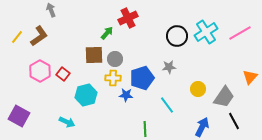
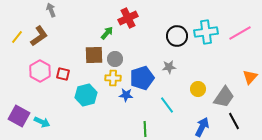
cyan cross: rotated 25 degrees clockwise
red square: rotated 24 degrees counterclockwise
cyan arrow: moved 25 px left
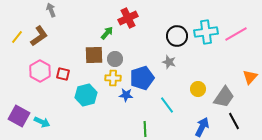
pink line: moved 4 px left, 1 px down
gray star: moved 5 px up; rotated 24 degrees clockwise
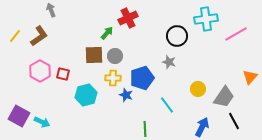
cyan cross: moved 13 px up
yellow line: moved 2 px left, 1 px up
gray circle: moved 3 px up
blue star: rotated 16 degrees clockwise
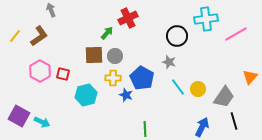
blue pentagon: rotated 25 degrees counterclockwise
cyan line: moved 11 px right, 18 px up
black line: rotated 12 degrees clockwise
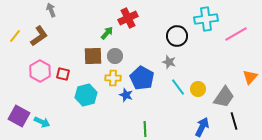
brown square: moved 1 px left, 1 px down
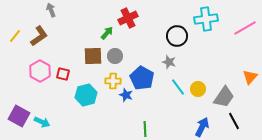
pink line: moved 9 px right, 6 px up
yellow cross: moved 3 px down
black line: rotated 12 degrees counterclockwise
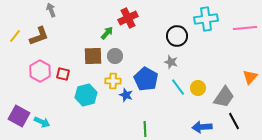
pink line: rotated 25 degrees clockwise
brown L-shape: rotated 15 degrees clockwise
gray star: moved 2 px right
blue pentagon: moved 4 px right, 1 px down
yellow circle: moved 1 px up
blue arrow: rotated 120 degrees counterclockwise
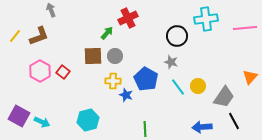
red square: moved 2 px up; rotated 24 degrees clockwise
yellow circle: moved 2 px up
cyan hexagon: moved 2 px right, 25 px down
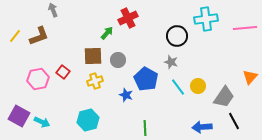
gray arrow: moved 2 px right
gray circle: moved 3 px right, 4 px down
pink hexagon: moved 2 px left, 8 px down; rotated 20 degrees clockwise
yellow cross: moved 18 px left; rotated 21 degrees counterclockwise
green line: moved 1 px up
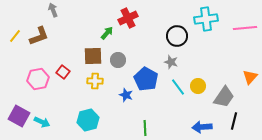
yellow cross: rotated 21 degrees clockwise
black line: rotated 42 degrees clockwise
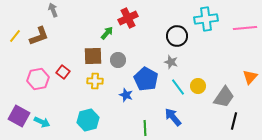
blue arrow: moved 29 px left, 10 px up; rotated 54 degrees clockwise
